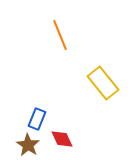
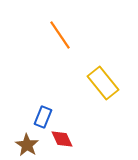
orange line: rotated 12 degrees counterclockwise
blue rectangle: moved 6 px right, 2 px up
brown star: moved 1 px left
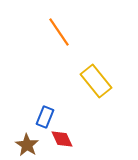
orange line: moved 1 px left, 3 px up
yellow rectangle: moved 7 px left, 2 px up
blue rectangle: moved 2 px right
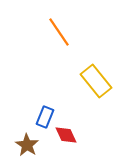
red diamond: moved 4 px right, 4 px up
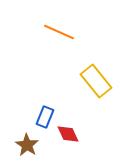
orange line: rotated 32 degrees counterclockwise
red diamond: moved 2 px right, 1 px up
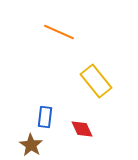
blue rectangle: rotated 15 degrees counterclockwise
red diamond: moved 14 px right, 5 px up
brown star: moved 4 px right
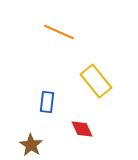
blue rectangle: moved 2 px right, 15 px up
